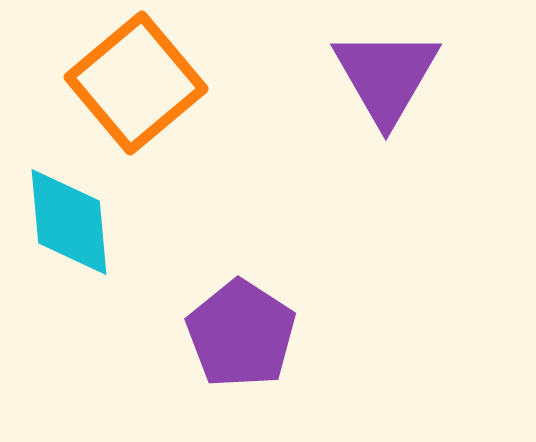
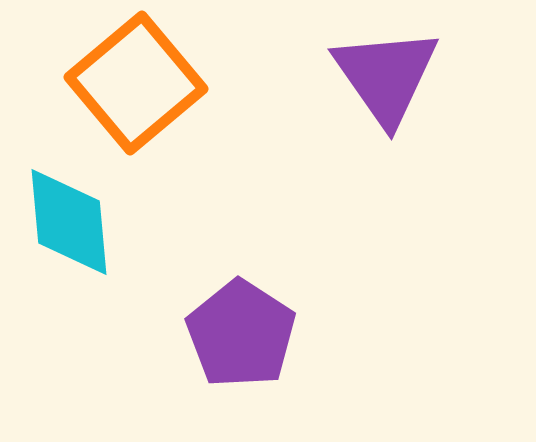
purple triangle: rotated 5 degrees counterclockwise
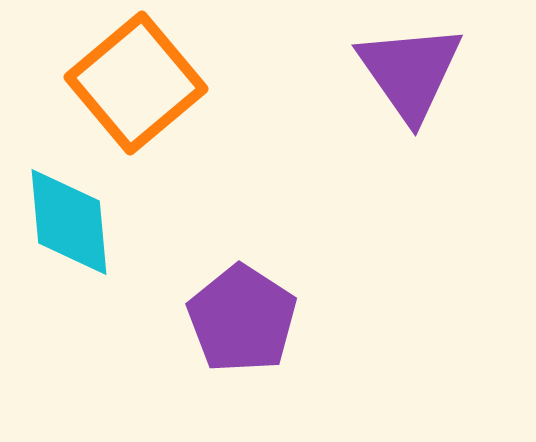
purple triangle: moved 24 px right, 4 px up
purple pentagon: moved 1 px right, 15 px up
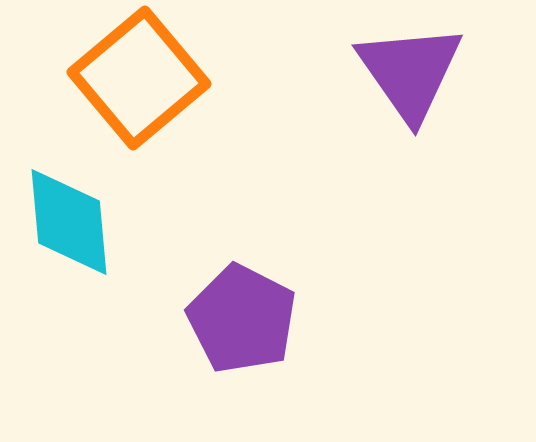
orange square: moved 3 px right, 5 px up
purple pentagon: rotated 6 degrees counterclockwise
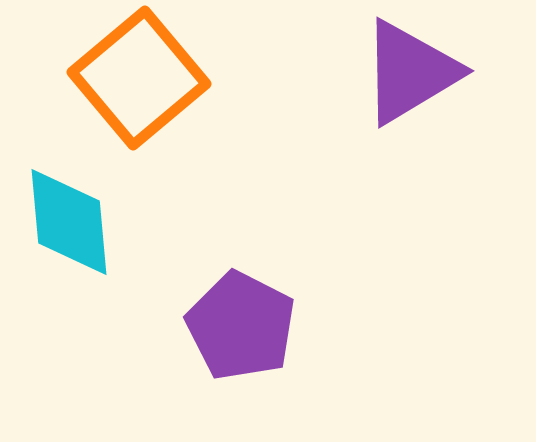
purple triangle: rotated 34 degrees clockwise
purple pentagon: moved 1 px left, 7 px down
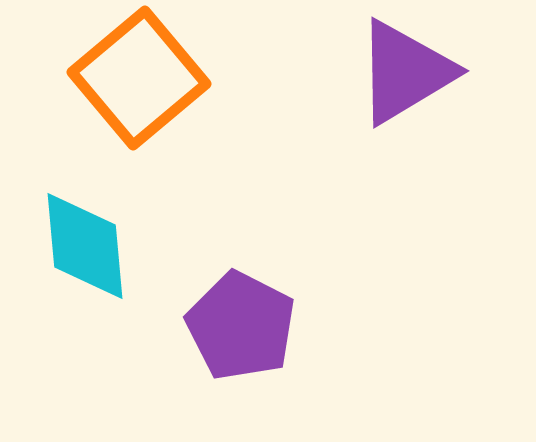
purple triangle: moved 5 px left
cyan diamond: moved 16 px right, 24 px down
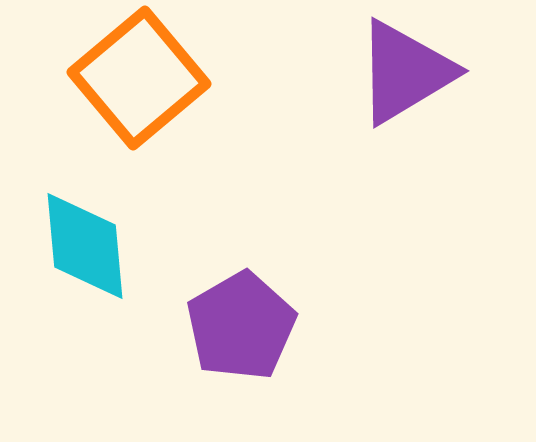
purple pentagon: rotated 15 degrees clockwise
